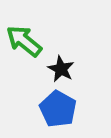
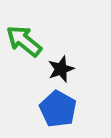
black star: rotated 24 degrees clockwise
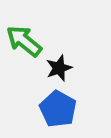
black star: moved 2 px left, 1 px up
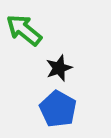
green arrow: moved 11 px up
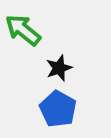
green arrow: moved 1 px left
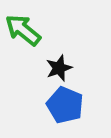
blue pentagon: moved 7 px right, 4 px up; rotated 6 degrees counterclockwise
